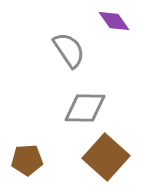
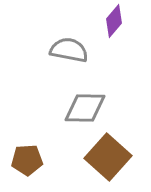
purple diamond: rotated 76 degrees clockwise
gray semicircle: rotated 45 degrees counterclockwise
brown square: moved 2 px right
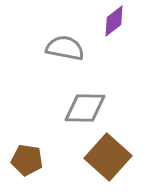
purple diamond: rotated 12 degrees clockwise
gray semicircle: moved 4 px left, 2 px up
brown pentagon: rotated 12 degrees clockwise
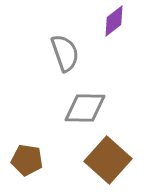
gray semicircle: moved 5 px down; rotated 60 degrees clockwise
brown square: moved 3 px down
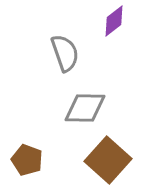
brown pentagon: rotated 12 degrees clockwise
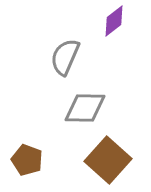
gray semicircle: moved 4 px down; rotated 138 degrees counterclockwise
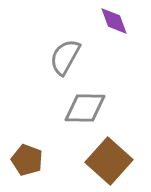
purple diamond: rotated 72 degrees counterclockwise
gray semicircle: rotated 6 degrees clockwise
brown square: moved 1 px right, 1 px down
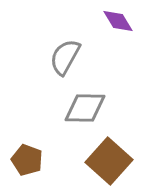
purple diamond: moved 4 px right; rotated 12 degrees counterclockwise
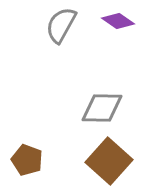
purple diamond: rotated 24 degrees counterclockwise
gray semicircle: moved 4 px left, 32 px up
gray diamond: moved 17 px right
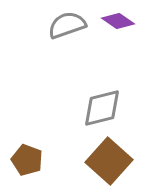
gray semicircle: moved 6 px right; rotated 42 degrees clockwise
gray diamond: rotated 15 degrees counterclockwise
